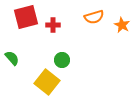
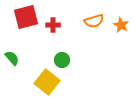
orange semicircle: moved 4 px down
orange star: moved 1 px left
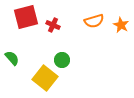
red cross: rotated 24 degrees clockwise
yellow square: moved 2 px left, 4 px up
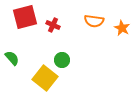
red square: moved 1 px left
orange semicircle: rotated 24 degrees clockwise
orange star: moved 1 px right, 3 px down
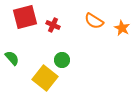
orange semicircle: rotated 24 degrees clockwise
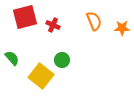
orange semicircle: rotated 144 degrees counterclockwise
orange star: rotated 28 degrees counterclockwise
yellow square: moved 4 px left, 2 px up
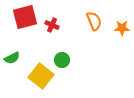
red cross: moved 1 px left
green semicircle: rotated 105 degrees clockwise
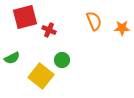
red cross: moved 3 px left, 5 px down
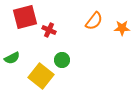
orange semicircle: rotated 60 degrees clockwise
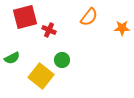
orange semicircle: moved 5 px left, 4 px up
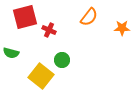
green semicircle: moved 1 px left, 5 px up; rotated 42 degrees clockwise
